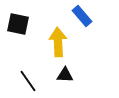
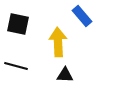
black line: moved 12 px left, 15 px up; rotated 40 degrees counterclockwise
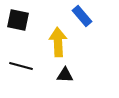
black square: moved 4 px up
black line: moved 5 px right
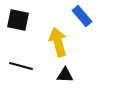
yellow arrow: rotated 12 degrees counterclockwise
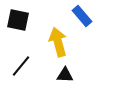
black line: rotated 65 degrees counterclockwise
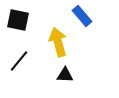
black line: moved 2 px left, 5 px up
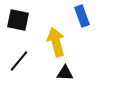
blue rectangle: rotated 20 degrees clockwise
yellow arrow: moved 2 px left
black triangle: moved 2 px up
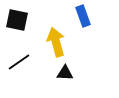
blue rectangle: moved 1 px right
black square: moved 1 px left
black line: moved 1 px down; rotated 15 degrees clockwise
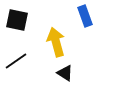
blue rectangle: moved 2 px right
black line: moved 3 px left, 1 px up
black triangle: rotated 30 degrees clockwise
